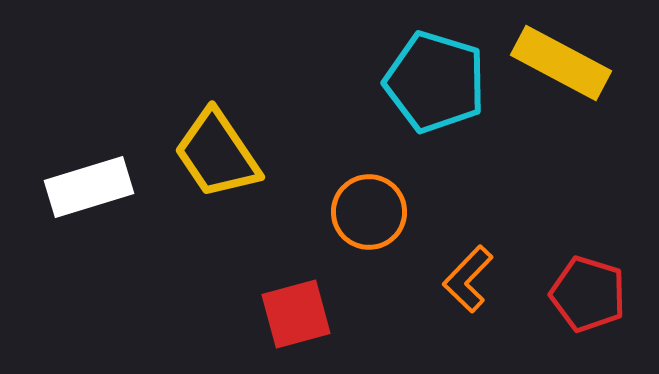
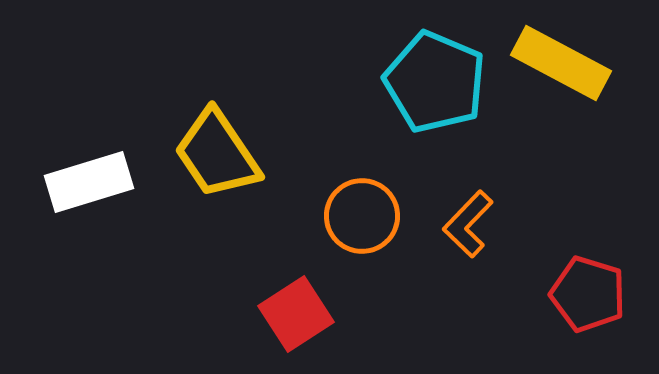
cyan pentagon: rotated 6 degrees clockwise
white rectangle: moved 5 px up
orange circle: moved 7 px left, 4 px down
orange L-shape: moved 55 px up
red square: rotated 18 degrees counterclockwise
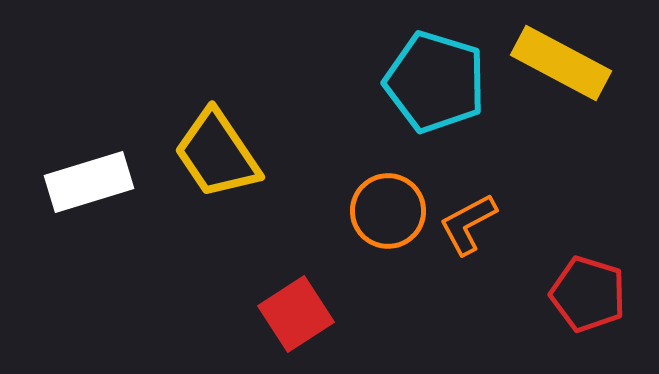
cyan pentagon: rotated 6 degrees counterclockwise
orange circle: moved 26 px right, 5 px up
orange L-shape: rotated 18 degrees clockwise
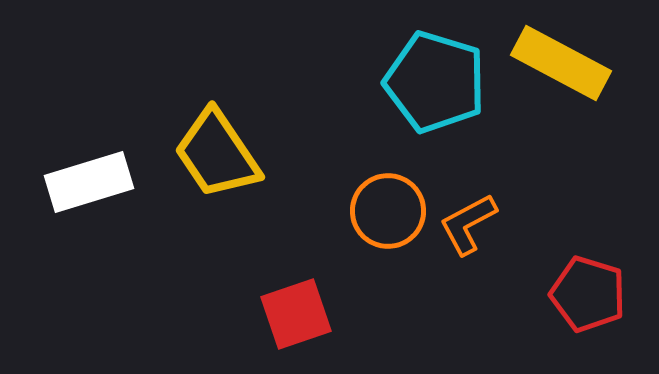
red square: rotated 14 degrees clockwise
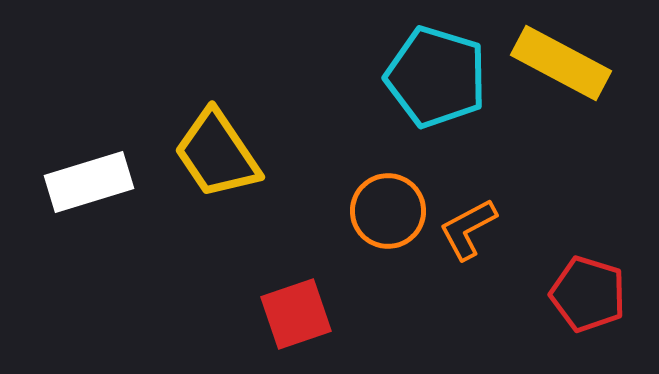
cyan pentagon: moved 1 px right, 5 px up
orange L-shape: moved 5 px down
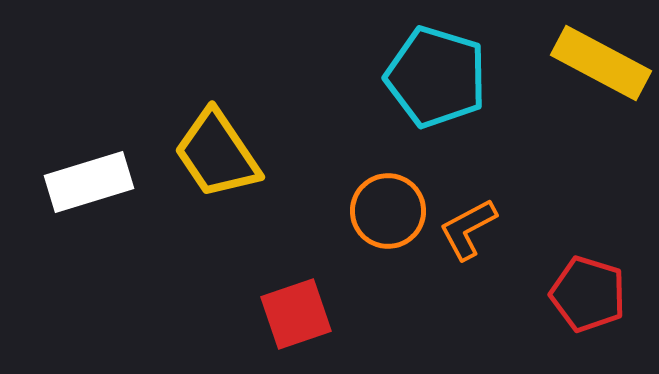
yellow rectangle: moved 40 px right
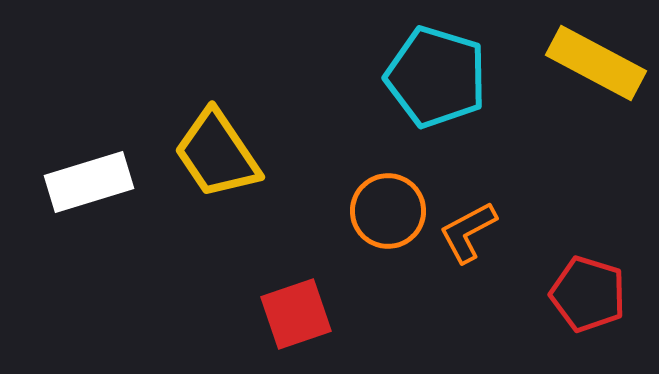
yellow rectangle: moved 5 px left
orange L-shape: moved 3 px down
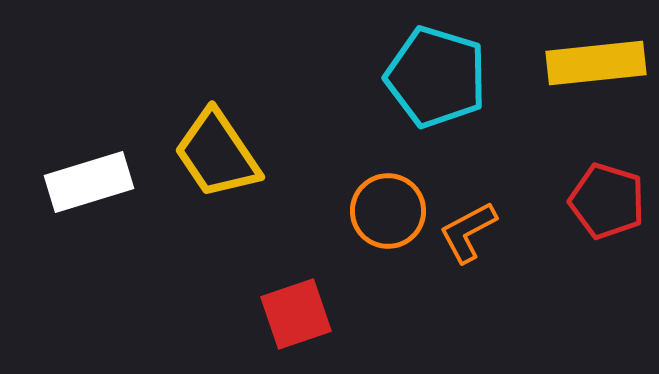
yellow rectangle: rotated 34 degrees counterclockwise
red pentagon: moved 19 px right, 93 px up
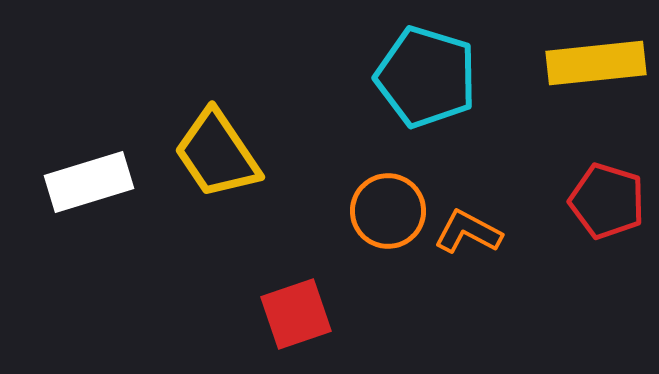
cyan pentagon: moved 10 px left
orange L-shape: rotated 56 degrees clockwise
